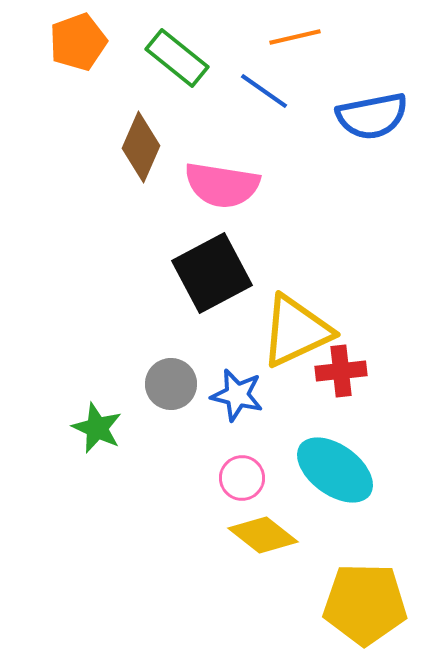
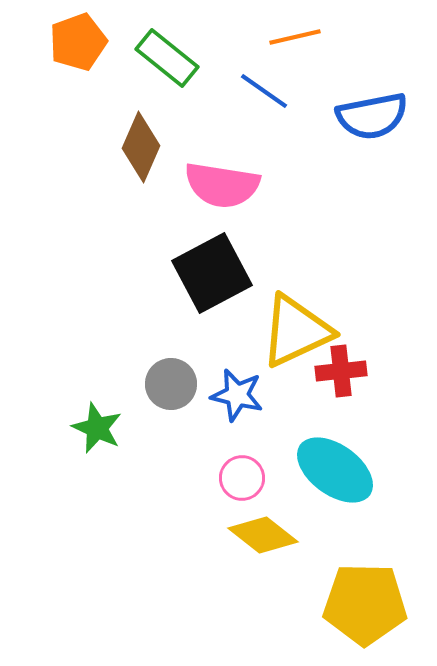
green rectangle: moved 10 px left
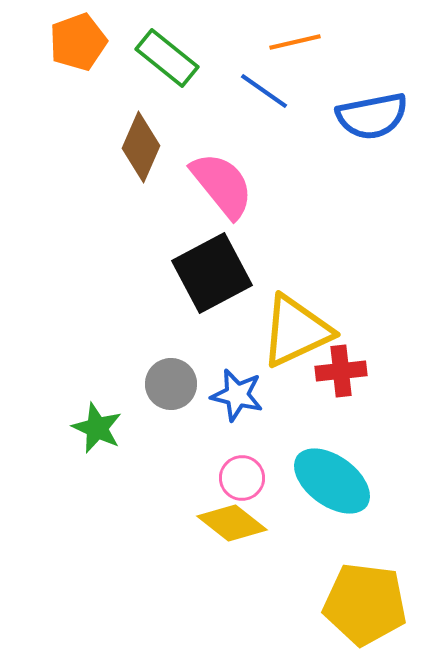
orange line: moved 5 px down
pink semicircle: rotated 138 degrees counterclockwise
cyan ellipse: moved 3 px left, 11 px down
yellow diamond: moved 31 px left, 12 px up
yellow pentagon: rotated 6 degrees clockwise
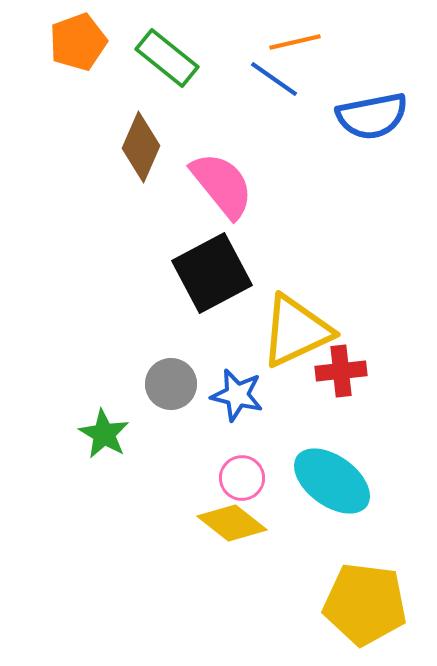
blue line: moved 10 px right, 12 px up
green star: moved 7 px right, 6 px down; rotated 6 degrees clockwise
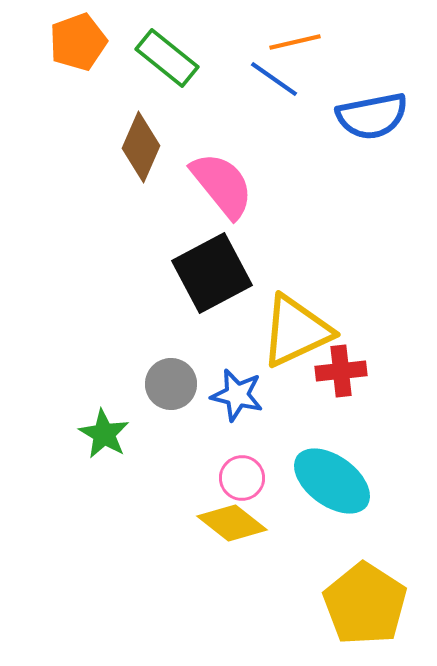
yellow pentagon: rotated 26 degrees clockwise
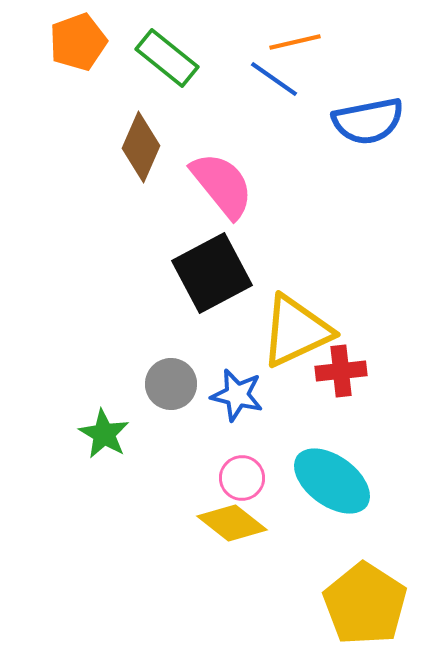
blue semicircle: moved 4 px left, 5 px down
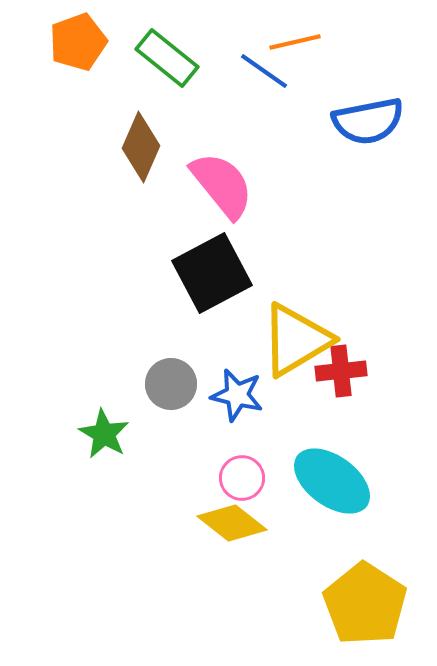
blue line: moved 10 px left, 8 px up
yellow triangle: moved 9 px down; rotated 6 degrees counterclockwise
